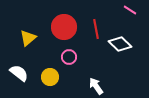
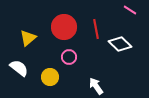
white semicircle: moved 5 px up
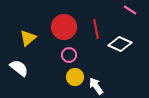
white diamond: rotated 20 degrees counterclockwise
pink circle: moved 2 px up
yellow circle: moved 25 px right
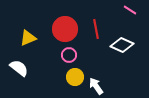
red circle: moved 1 px right, 2 px down
yellow triangle: rotated 18 degrees clockwise
white diamond: moved 2 px right, 1 px down
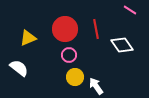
white diamond: rotated 30 degrees clockwise
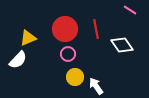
pink circle: moved 1 px left, 1 px up
white semicircle: moved 1 px left, 8 px up; rotated 96 degrees clockwise
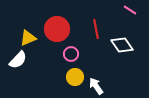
red circle: moved 8 px left
pink circle: moved 3 px right
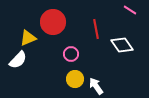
red circle: moved 4 px left, 7 px up
yellow circle: moved 2 px down
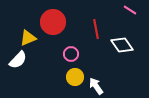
yellow circle: moved 2 px up
